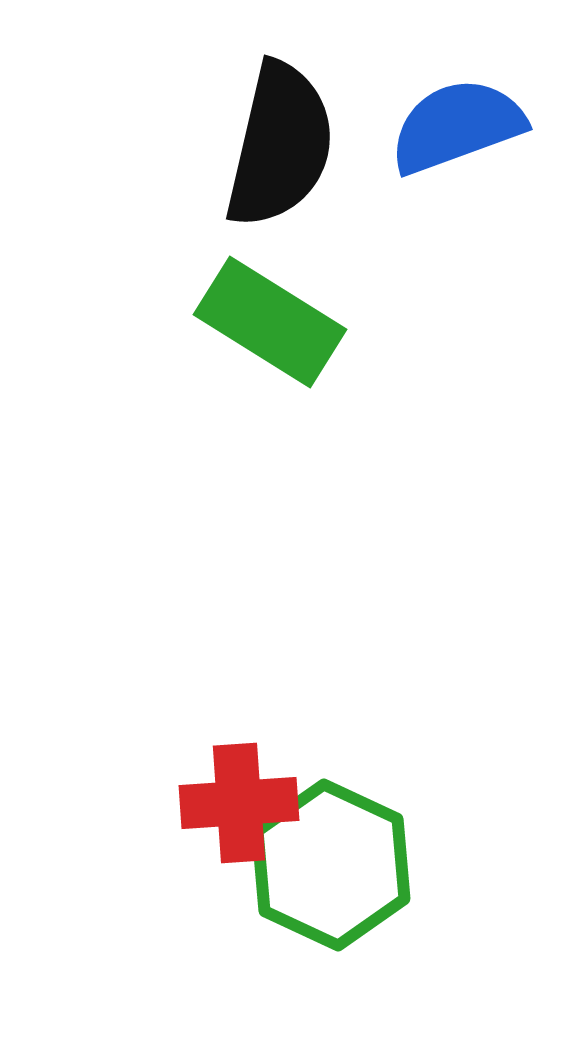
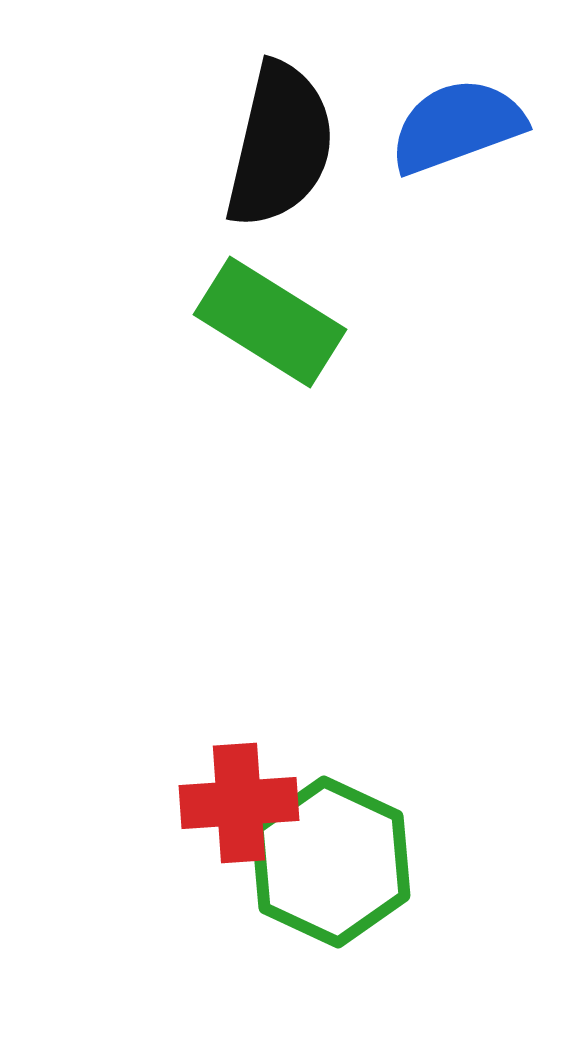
green hexagon: moved 3 px up
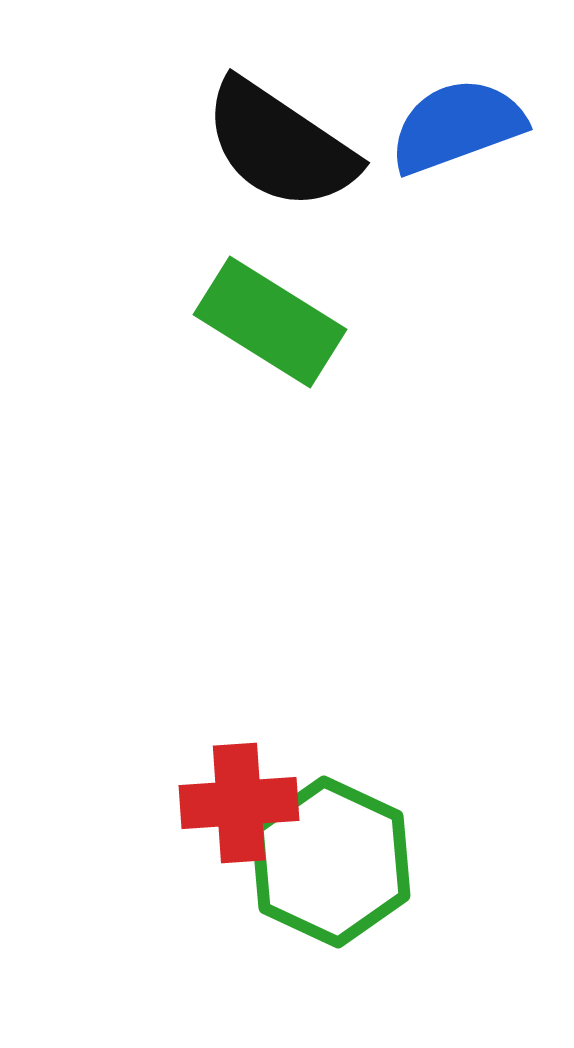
black semicircle: rotated 111 degrees clockwise
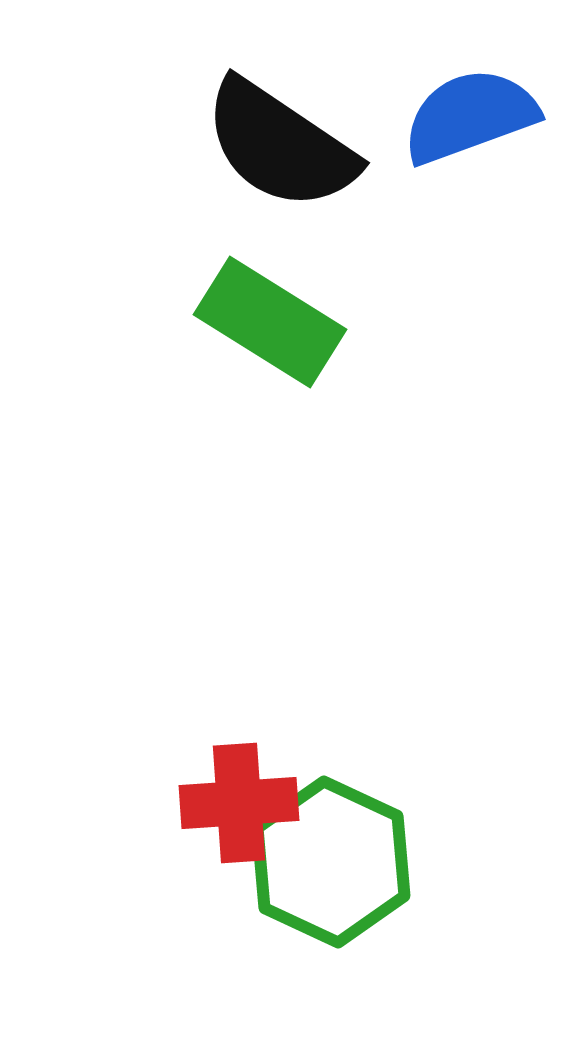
blue semicircle: moved 13 px right, 10 px up
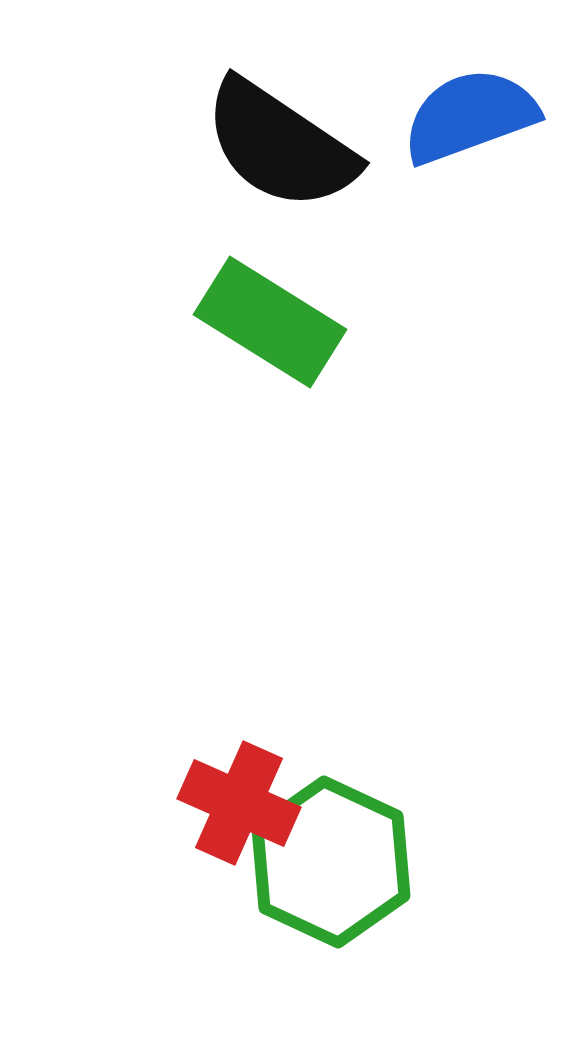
red cross: rotated 28 degrees clockwise
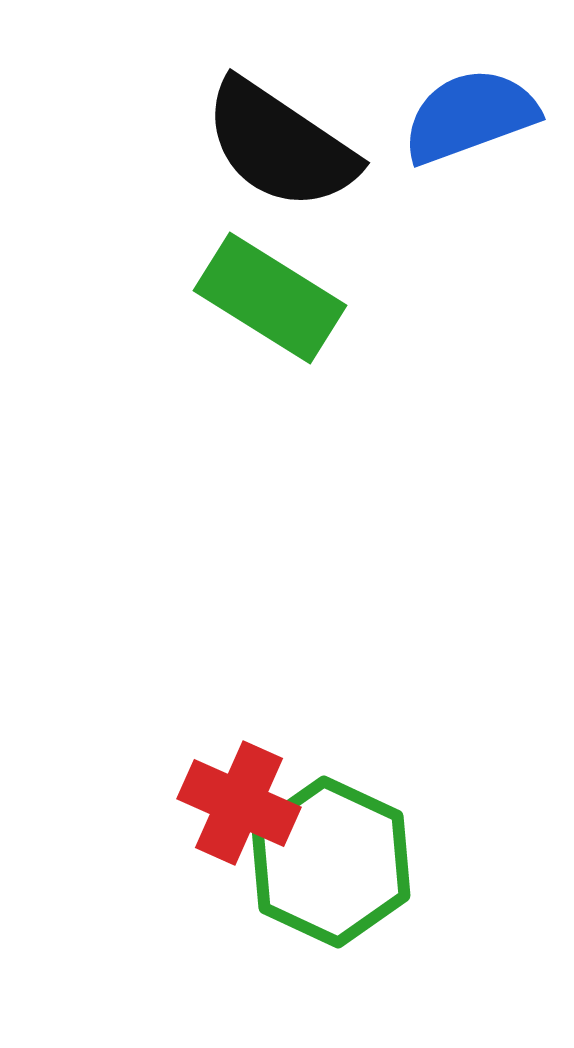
green rectangle: moved 24 px up
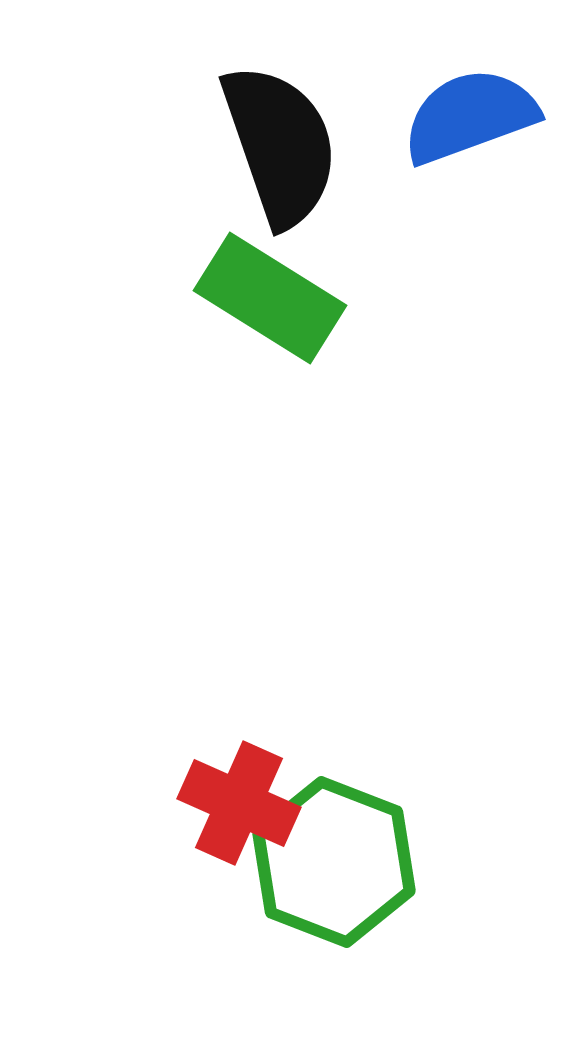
black semicircle: rotated 143 degrees counterclockwise
green hexagon: moved 3 px right; rotated 4 degrees counterclockwise
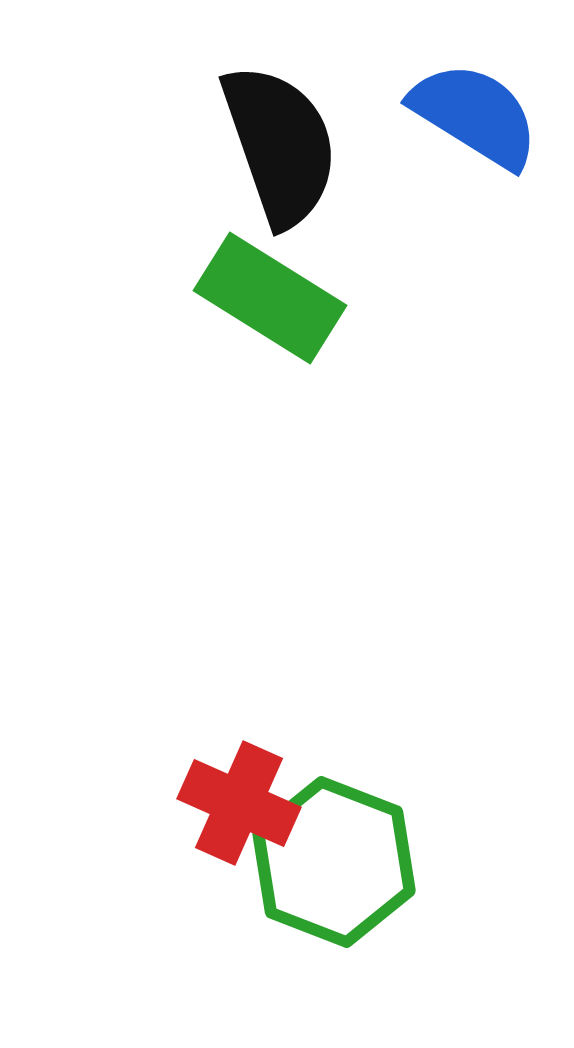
blue semicircle: moved 5 px right, 1 px up; rotated 52 degrees clockwise
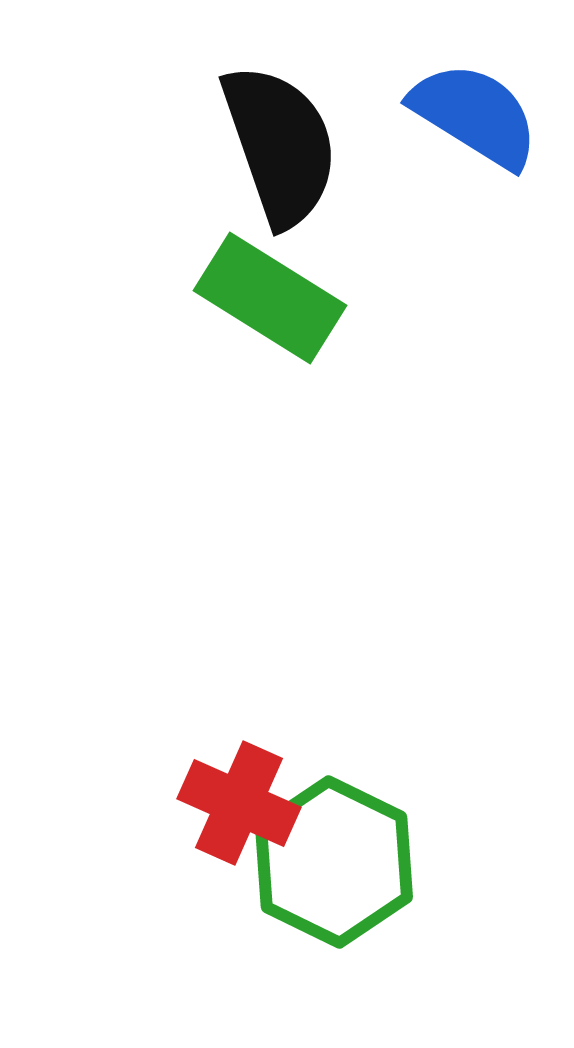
green hexagon: rotated 5 degrees clockwise
